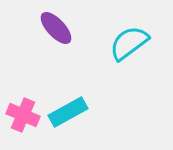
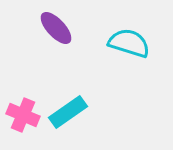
cyan semicircle: rotated 54 degrees clockwise
cyan rectangle: rotated 6 degrees counterclockwise
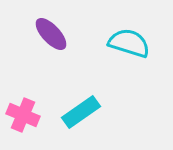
purple ellipse: moved 5 px left, 6 px down
cyan rectangle: moved 13 px right
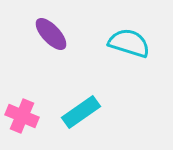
pink cross: moved 1 px left, 1 px down
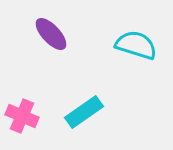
cyan semicircle: moved 7 px right, 2 px down
cyan rectangle: moved 3 px right
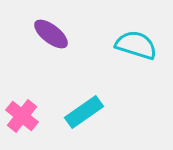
purple ellipse: rotated 9 degrees counterclockwise
pink cross: rotated 16 degrees clockwise
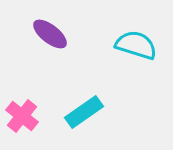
purple ellipse: moved 1 px left
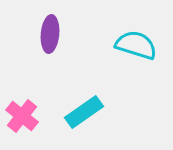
purple ellipse: rotated 57 degrees clockwise
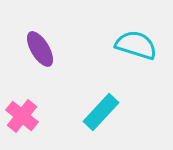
purple ellipse: moved 10 px left, 15 px down; rotated 36 degrees counterclockwise
cyan rectangle: moved 17 px right; rotated 12 degrees counterclockwise
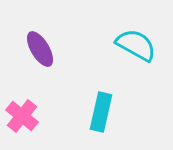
cyan semicircle: rotated 12 degrees clockwise
cyan rectangle: rotated 30 degrees counterclockwise
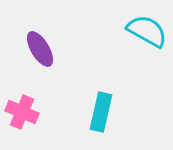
cyan semicircle: moved 11 px right, 14 px up
pink cross: moved 4 px up; rotated 16 degrees counterclockwise
